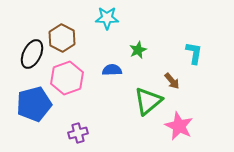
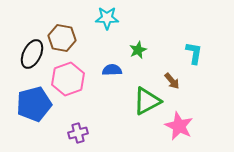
brown hexagon: rotated 16 degrees counterclockwise
pink hexagon: moved 1 px right, 1 px down
green triangle: moved 1 px left; rotated 12 degrees clockwise
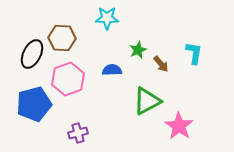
brown hexagon: rotated 8 degrees counterclockwise
brown arrow: moved 11 px left, 17 px up
pink star: rotated 8 degrees clockwise
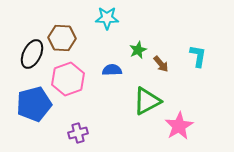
cyan L-shape: moved 4 px right, 3 px down
pink star: rotated 8 degrees clockwise
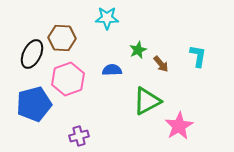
purple cross: moved 1 px right, 3 px down
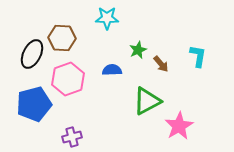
purple cross: moved 7 px left, 1 px down
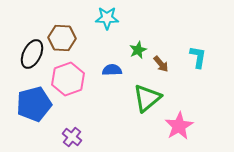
cyan L-shape: moved 1 px down
green triangle: moved 3 px up; rotated 12 degrees counterclockwise
purple cross: rotated 36 degrees counterclockwise
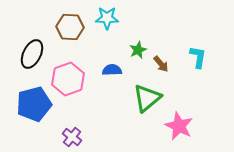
brown hexagon: moved 8 px right, 11 px up
pink star: rotated 16 degrees counterclockwise
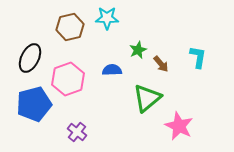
brown hexagon: rotated 16 degrees counterclockwise
black ellipse: moved 2 px left, 4 px down
purple cross: moved 5 px right, 5 px up
